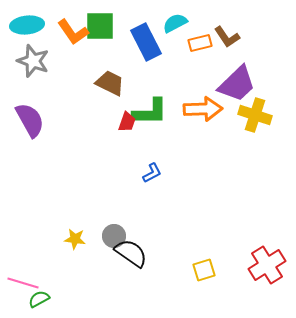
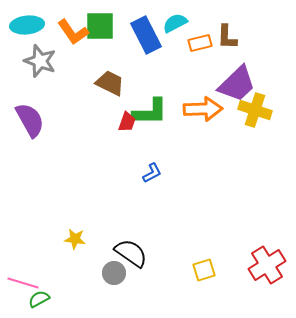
brown L-shape: rotated 36 degrees clockwise
blue rectangle: moved 7 px up
gray star: moved 7 px right
yellow cross: moved 5 px up
gray circle: moved 37 px down
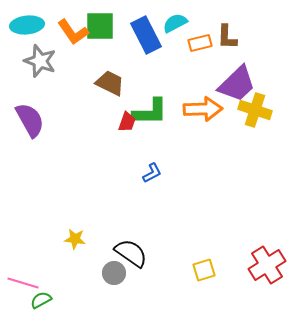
green semicircle: moved 2 px right, 1 px down
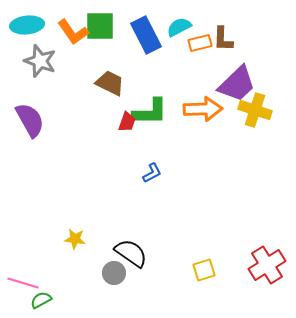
cyan semicircle: moved 4 px right, 4 px down
brown L-shape: moved 4 px left, 2 px down
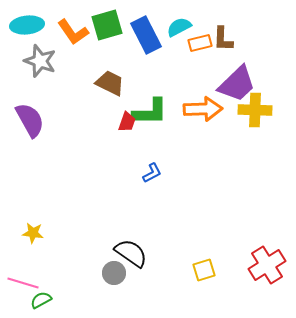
green square: moved 7 px right, 1 px up; rotated 16 degrees counterclockwise
yellow cross: rotated 16 degrees counterclockwise
yellow star: moved 42 px left, 6 px up
